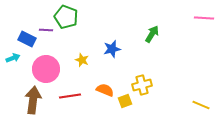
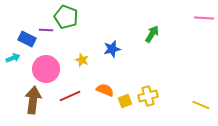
yellow cross: moved 6 px right, 11 px down
red line: rotated 15 degrees counterclockwise
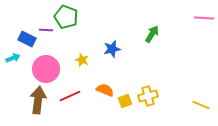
brown arrow: moved 5 px right
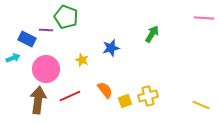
blue star: moved 1 px left, 1 px up
orange semicircle: rotated 30 degrees clockwise
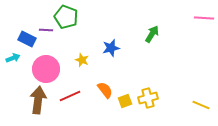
yellow cross: moved 2 px down
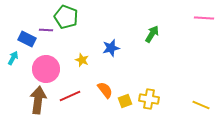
cyan arrow: rotated 40 degrees counterclockwise
yellow cross: moved 1 px right, 1 px down; rotated 24 degrees clockwise
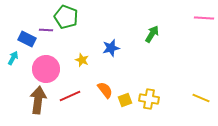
yellow square: moved 1 px up
yellow line: moved 7 px up
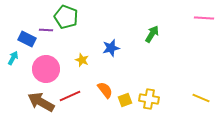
brown arrow: moved 3 px right, 2 px down; rotated 68 degrees counterclockwise
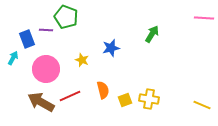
blue rectangle: rotated 42 degrees clockwise
orange semicircle: moved 2 px left; rotated 24 degrees clockwise
yellow line: moved 1 px right, 7 px down
